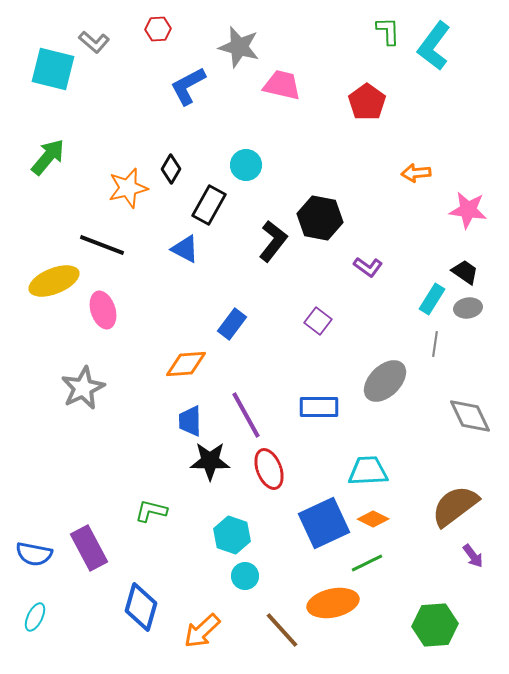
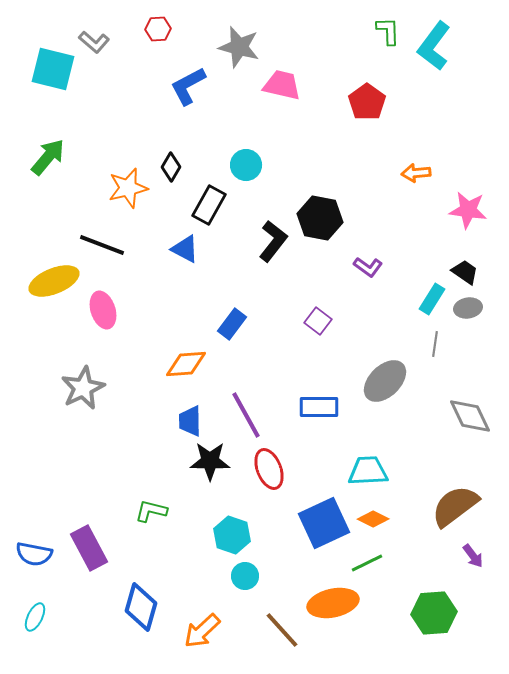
black diamond at (171, 169): moved 2 px up
green hexagon at (435, 625): moved 1 px left, 12 px up
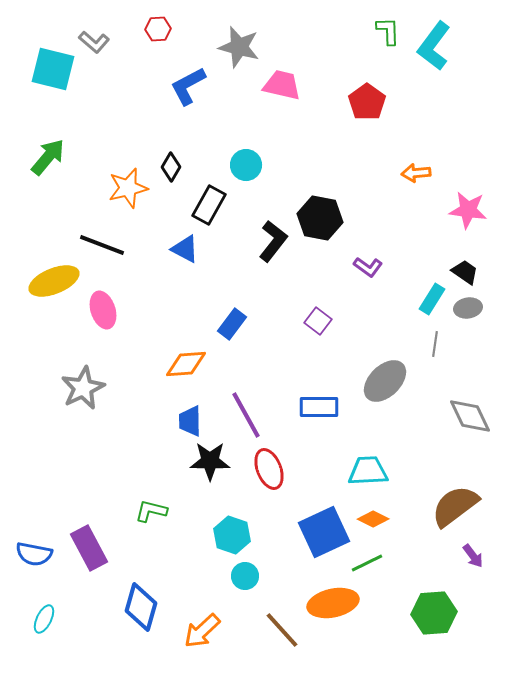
blue square at (324, 523): moved 9 px down
cyan ellipse at (35, 617): moved 9 px right, 2 px down
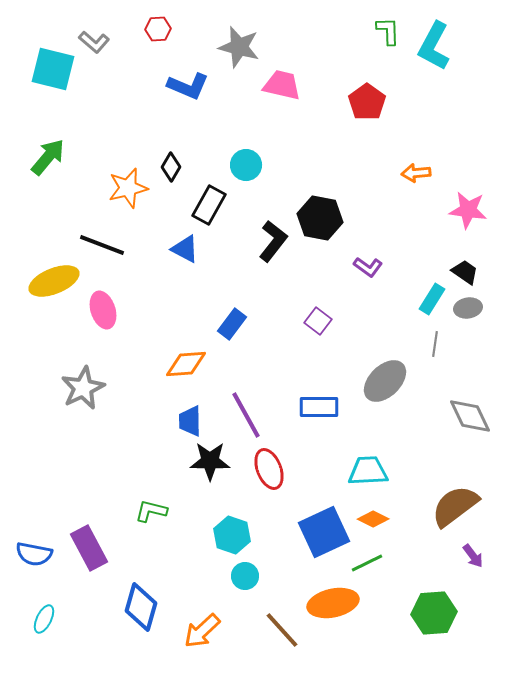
cyan L-shape at (434, 46): rotated 9 degrees counterclockwise
blue L-shape at (188, 86): rotated 129 degrees counterclockwise
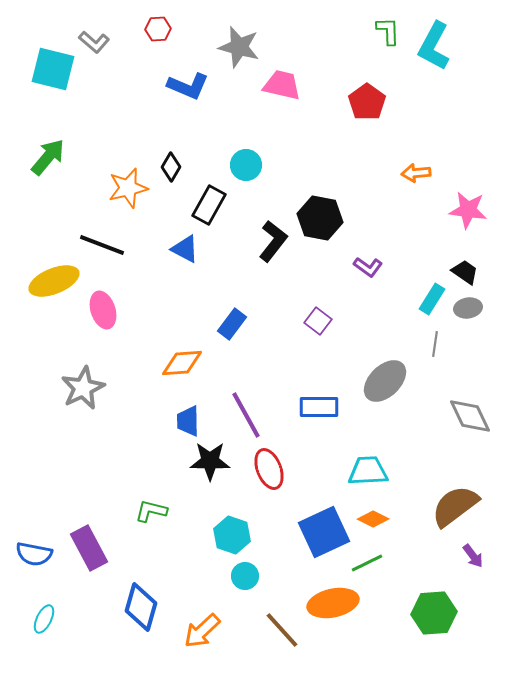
orange diamond at (186, 364): moved 4 px left, 1 px up
blue trapezoid at (190, 421): moved 2 px left
